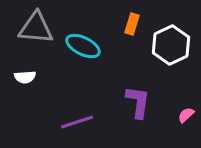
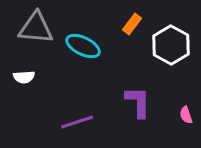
orange rectangle: rotated 20 degrees clockwise
white hexagon: rotated 6 degrees counterclockwise
white semicircle: moved 1 px left
purple L-shape: rotated 8 degrees counterclockwise
pink semicircle: rotated 66 degrees counterclockwise
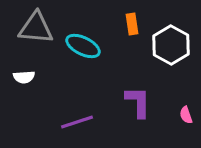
orange rectangle: rotated 45 degrees counterclockwise
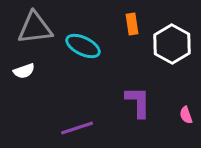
gray triangle: moved 1 px left; rotated 12 degrees counterclockwise
white hexagon: moved 1 px right, 1 px up
white semicircle: moved 6 px up; rotated 15 degrees counterclockwise
purple line: moved 6 px down
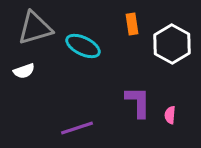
gray triangle: rotated 9 degrees counterclockwise
pink semicircle: moved 16 px left; rotated 24 degrees clockwise
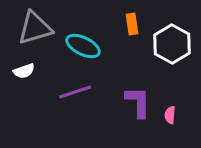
purple line: moved 2 px left, 36 px up
